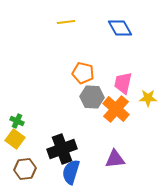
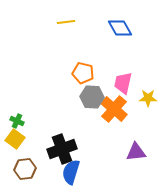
orange cross: moved 2 px left
purple triangle: moved 21 px right, 7 px up
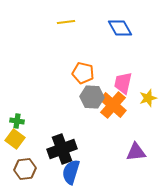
yellow star: rotated 18 degrees counterclockwise
orange cross: moved 1 px left, 4 px up
green cross: rotated 16 degrees counterclockwise
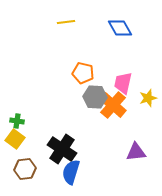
gray hexagon: moved 3 px right
black cross: rotated 36 degrees counterclockwise
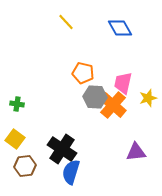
yellow line: rotated 54 degrees clockwise
green cross: moved 17 px up
brown hexagon: moved 3 px up
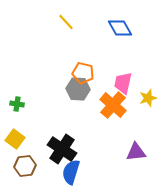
gray hexagon: moved 17 px left, 8 px up
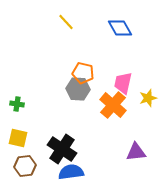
yellow square: moved 3 px right, 1 px up; rotated 24 degrees counterclockwise
blue semicircle: rotated 65 degrees clockwise
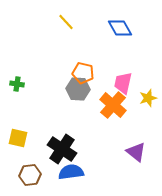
green cross: moved 20 px up
purple triangle: rotated 45 degrees clockwise
brown hexagon: moved 5 px right, 9 px down
